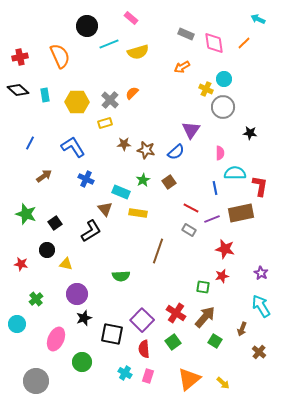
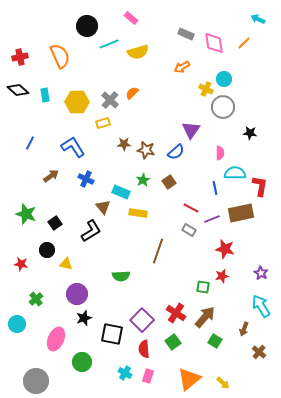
yellow rectangle at (105, 123): moved 2 px left
brown arrow at (44, 176): moved 7 px right
brown triangle at (105, 209): moved 2 px left, 2 px up
brown arrow at (242, 329): moved 2 px right
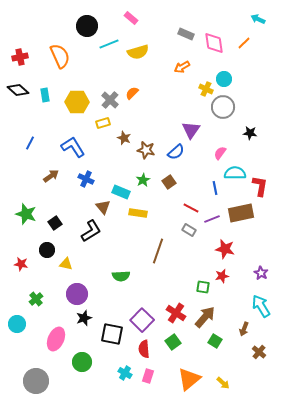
brown star at (124, 144): moved 6 px up; rotated 24 degrees clockwise
pink semicircle at (220, 153): rotated 144 degrees counterclockwise
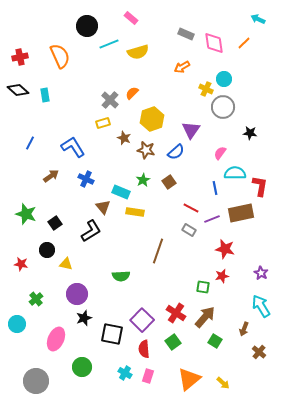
yellow hexagon at (77, 102): moved 75 px right, 17 px down; rotated 20 degrees counterclockwise
yellow rectangle at (138, 213): moved 3 px left, 1 px up
green circle at (82, 362): moved 5 px down
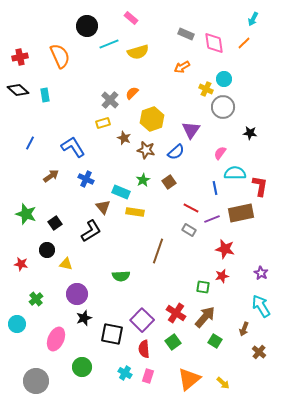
cyan arrow at (258, 19): moved 5 px left; rotated 88 degrees counterclockwise
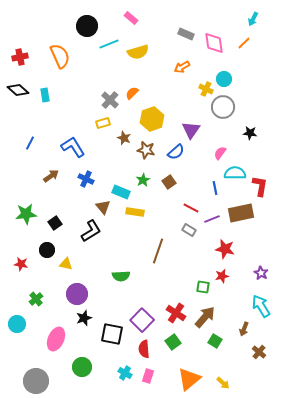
green star at (26, 214): rotated 25 degrees counterclockwise
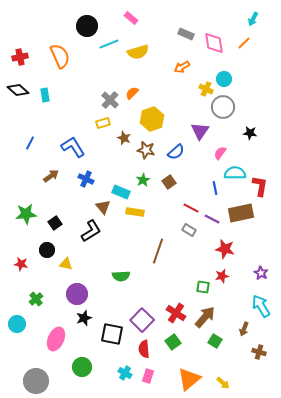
purple triangle at (191, 130): moved 9 px right, 1 px down
purple line at (212, 219): rotated 49 degrees clockwise
brown cross at (259, 352): rotated 24 degrees counterclockwise
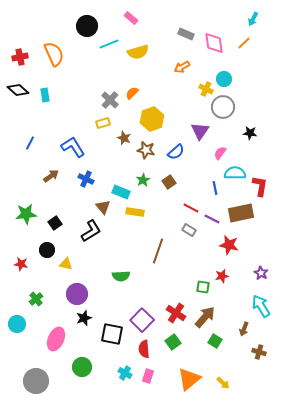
orange semicircle at (60, 56): moved 6 px left, 2 px up
red star at (225, 249): moved 4 px right, 4 px up
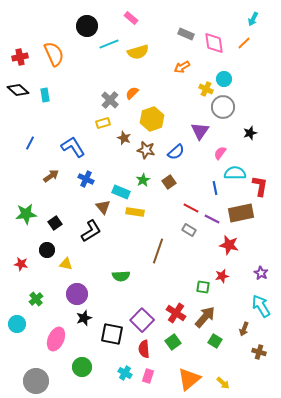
black star at (250, 133): rotated 24 degrees counterclockwise
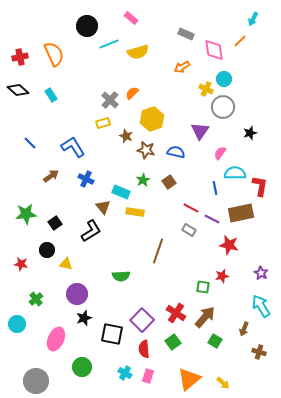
pink diamond at (214, 43): moved 7 px down
orange line at (244, 43): moved 4 px left, 2 px up
cyan rectangle at (45, 95): moved 6 px right; rotated 24 degrees counterclockwise
brown star at (124, 138): moved 2 px right, 2 px up
blue line at (30, 143): rotated 72 degrees counterclockwise
blue semicircle at (176, 152): rotated 126 degrees counterclockwise
